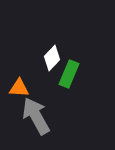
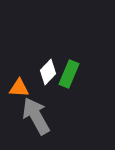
white diamond: moved 4 px left, 14 px down
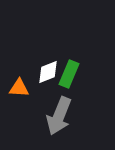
white diamond: rotated 25 degrees clockwise
gray arrow: moved 23 px right; rotated 129 degrees counterclockwise
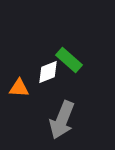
green rectangle: moved 14 px up; rotated 72 degrees counterclockwise
gray arrow: moved 3 px right, 4 px down
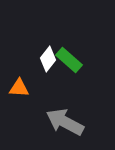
white diamond: moved 13 px up; rotated 30 degrees counterclockwise
gray arrow: moved 3 px right, 2 px down; rotated 96 degrees clockwise
